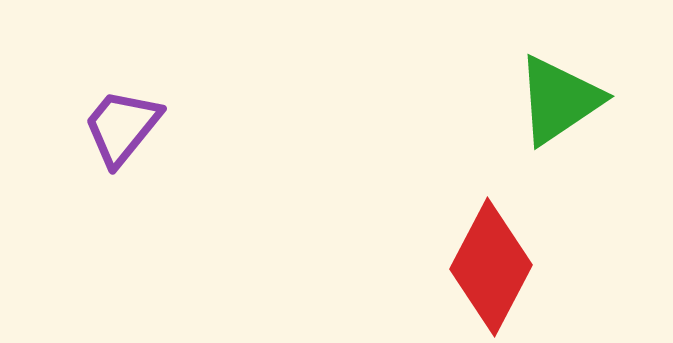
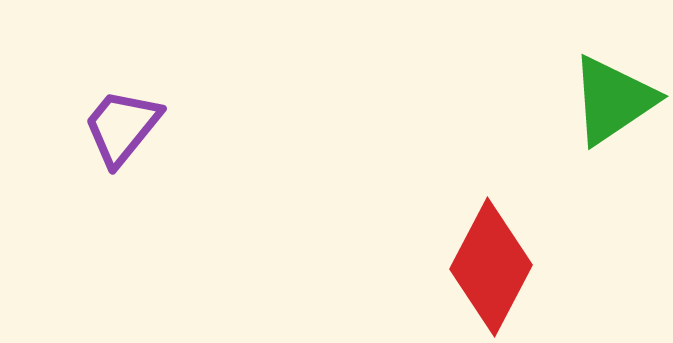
green triangle: moved 54 px right
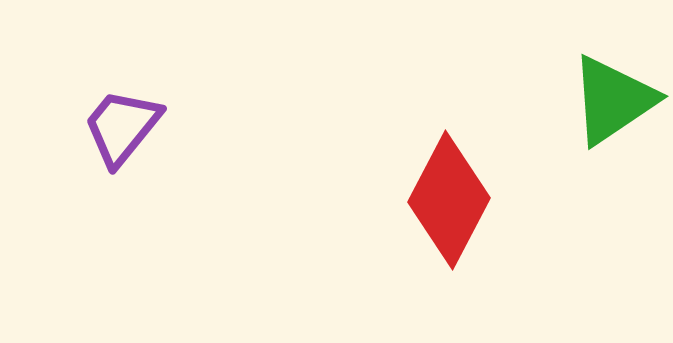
red diamond: moved 42 px left, 67 px up
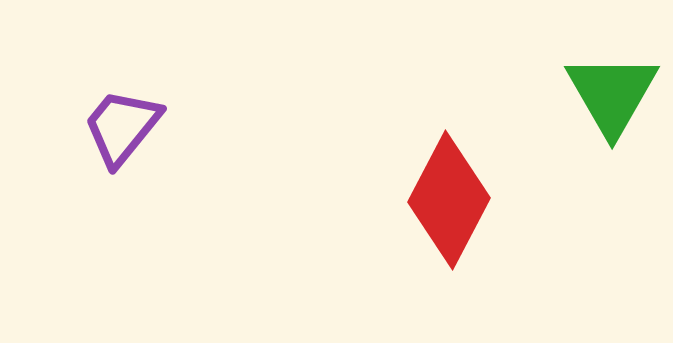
green triangle: moved 1 px left, 6 px up; rotated 26 degrees counterclockwise
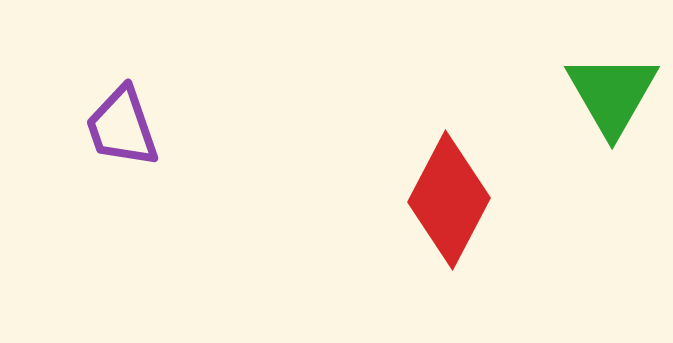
purple trapezoid: rotated 58 degrees counterclockwise
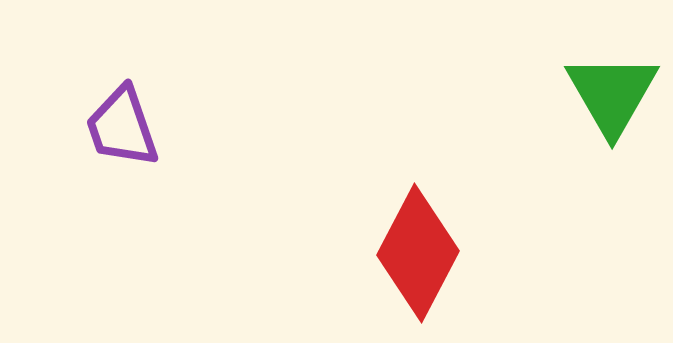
red diamond: moved 31 px left, 53 px down
